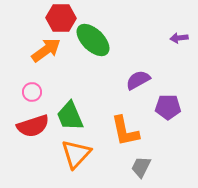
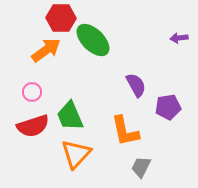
purple semicircle: moved 2 px left, 5 px down; rotated 90 degrees clockwise
purple pentagon: rotated 10 degrees counterclockwise
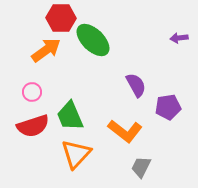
orange L-shape: rotated 40 degrees counterclockwise
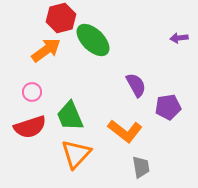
red hexagon: rotated 16 degrees counterclockwise
red semicircle: moved 3 px left, 1 px down
gray trapezoid: rotated 145 degrees clockwise
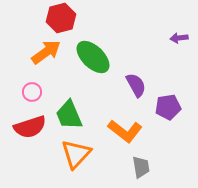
green ellipse: moved 17 px down
orange arrow: moved 2 px down
green trapezoid: moved 1 px left, 1 px up
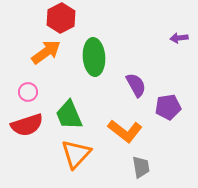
red hexagon: rotated 12 degrees counterclockwise
green ellipse: moved 1 px right; rotated 42 degrees clockwise
pink circle: moved 4 px left
red semicircle: moved 3 px left, 2 px up
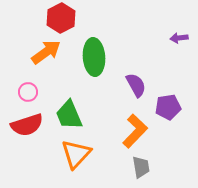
orange L-shape: moved 10 px right; rotated 84 degrees counterclockwise
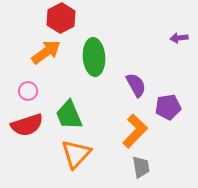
pink circle: moved 1 px up
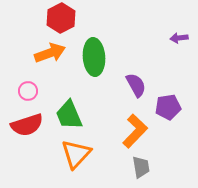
orange arrow: moved 4 px right, 1 px down; rotated 16 degrees clockwise
